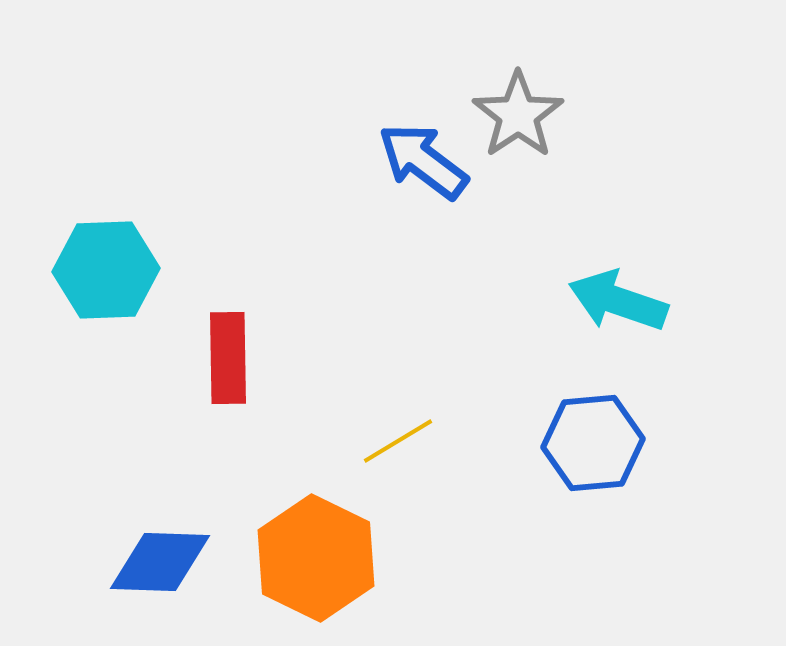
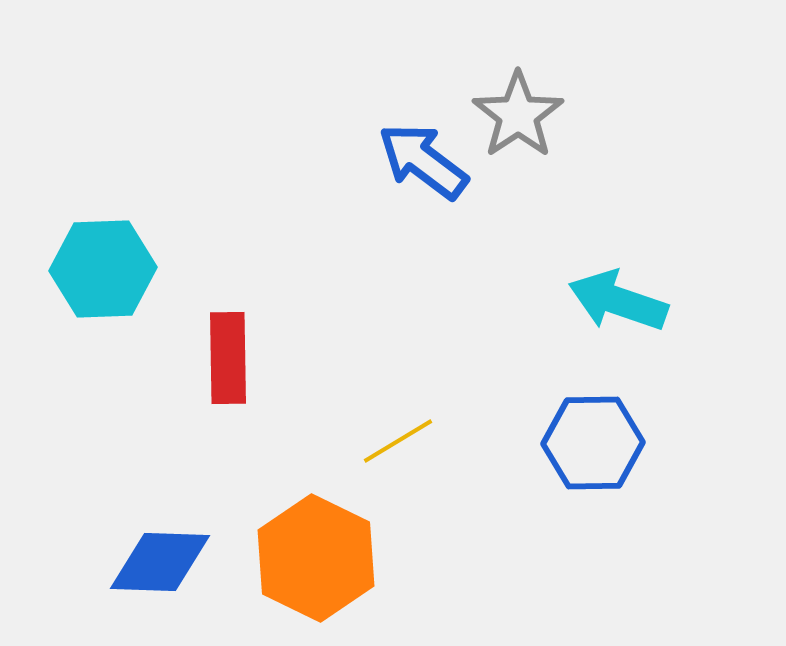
cyan hexagon: moved 3 px left, 1 px up
blue hexagon: rotated 4 degrees clockwise
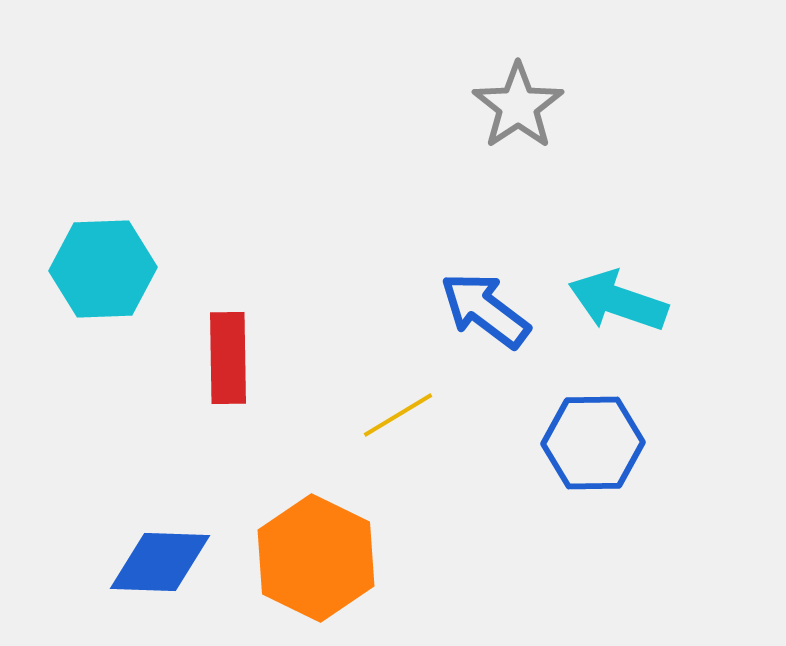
gray star: moved 9 px up
blue arrow: moved 62 px right, 149 px down
yellow line: moved 26 px up
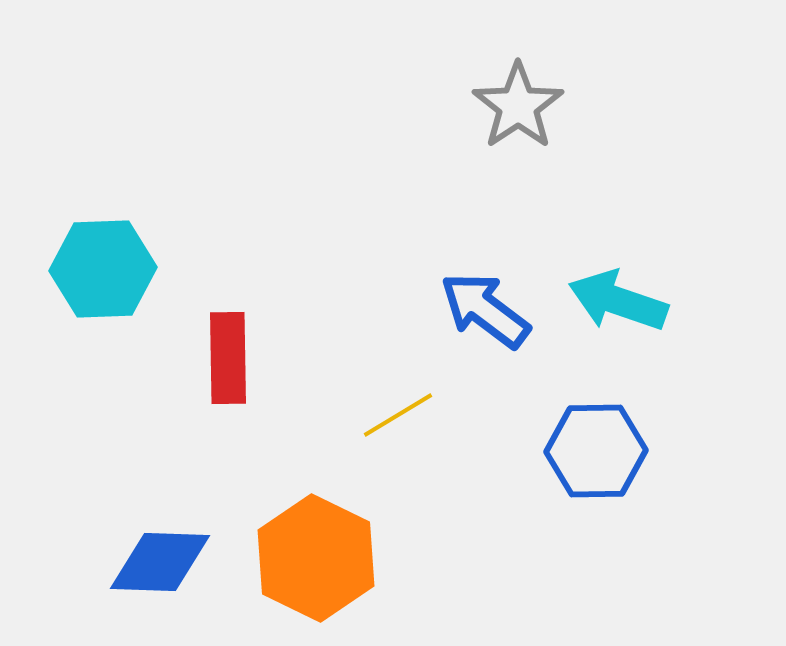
blue hexagon: moved 3 px right, 8 px down
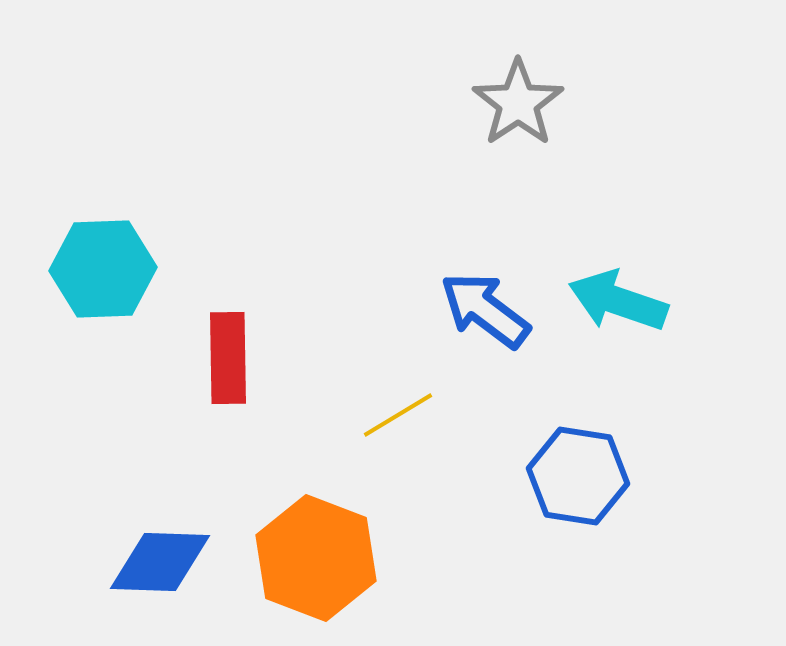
gray star: moved 3 px up
blue hexagon: moved 18 px left, 25 px down; rotated 10 degrees clockwise
orange hexagon: rotated 5 degrees counterclockwise
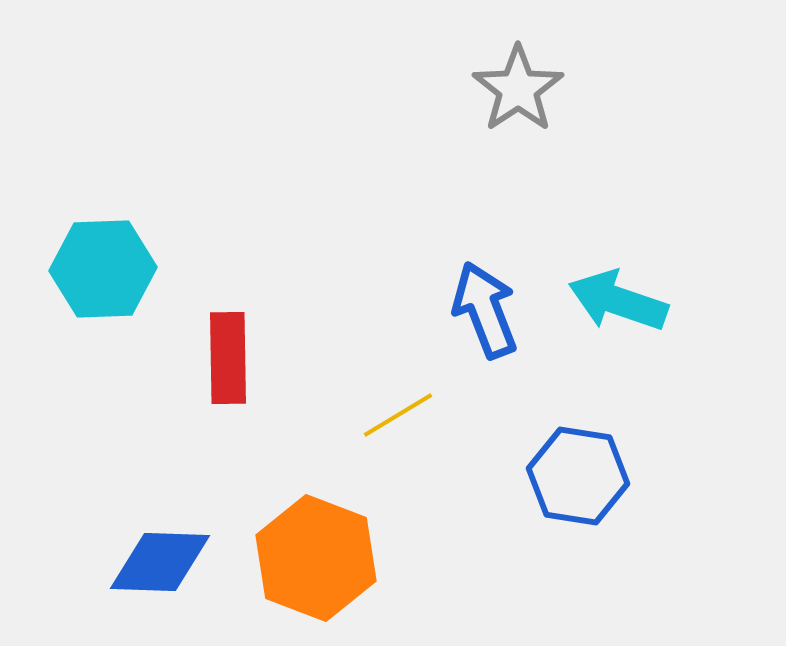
gray star: moved 14 px up
blue arrow: rotated 32 degrees clockwise
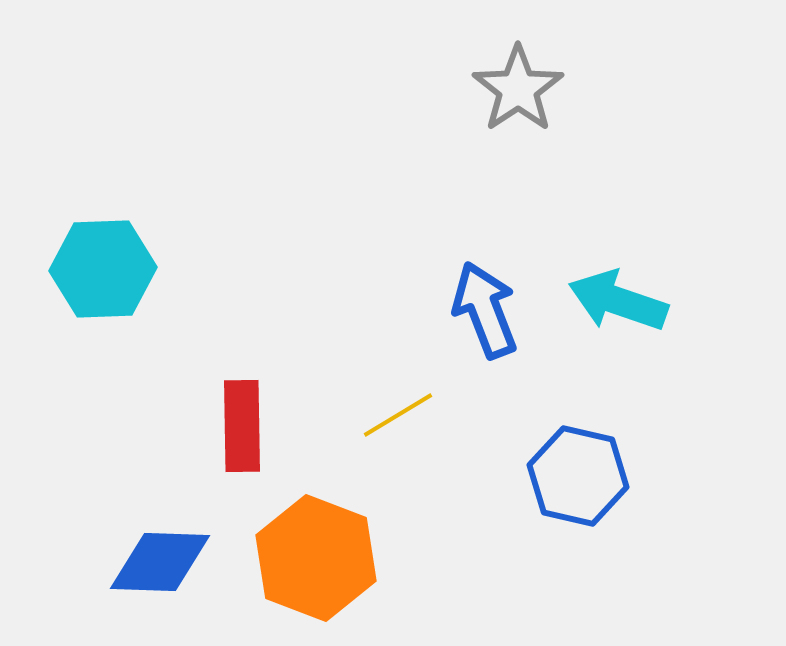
red rectangle: moved 14 px right, 68 px down
blue hexagon: rotated 4 degrees clockwise
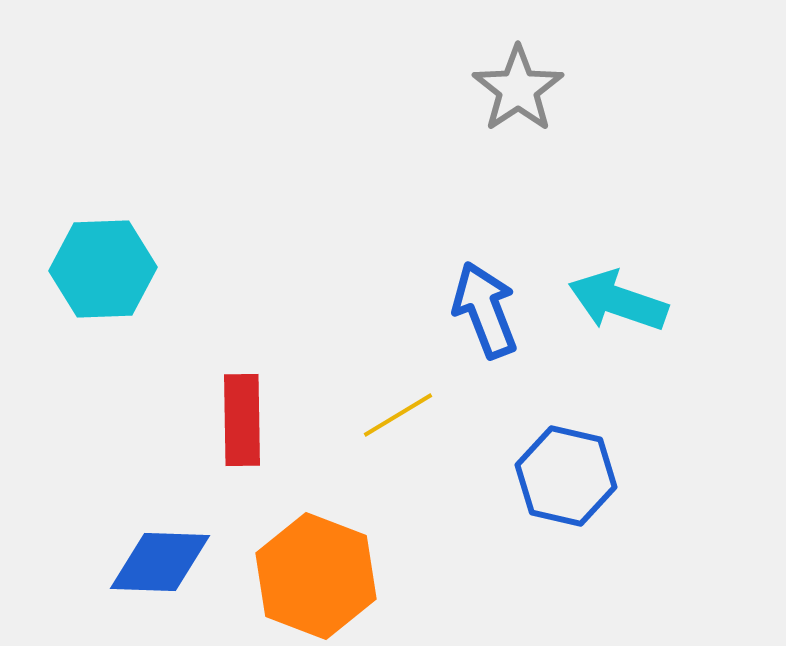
red rectangle: moved 6 px up
blue hexagon: moved 12 px left
orange hexagon: moved 18 px down
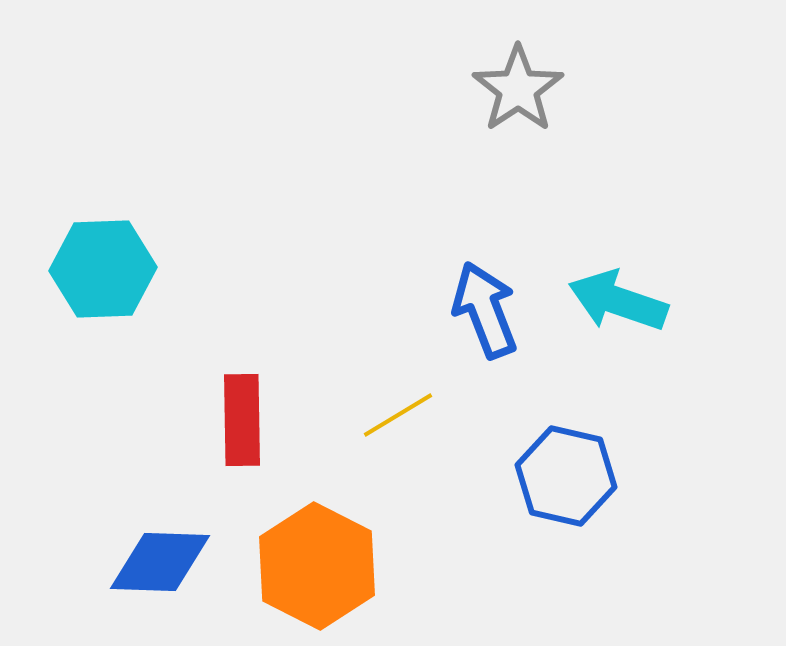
orange hexagon: moved 1 px right, 10 px up; rotated 6 degrees clockwise
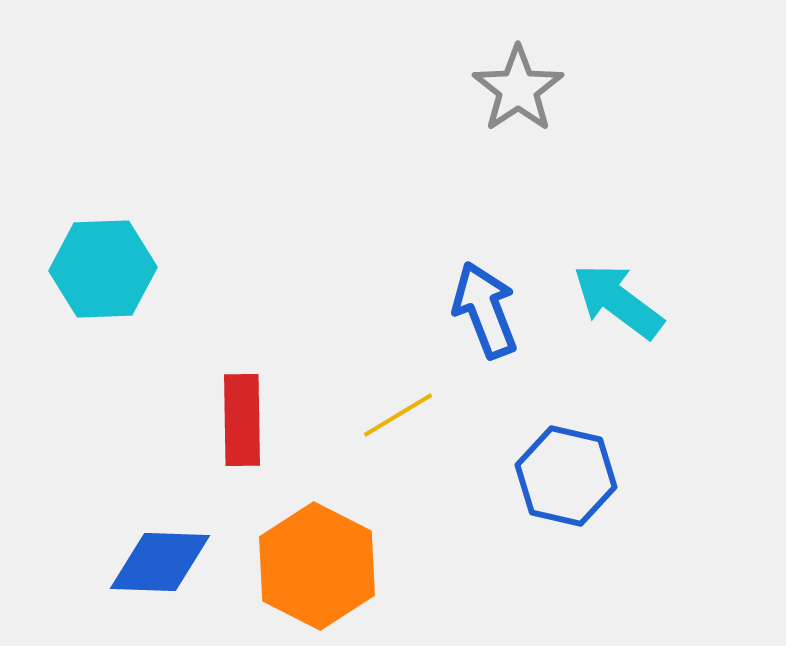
cyan arrow: rotated 18 degrees clockwise
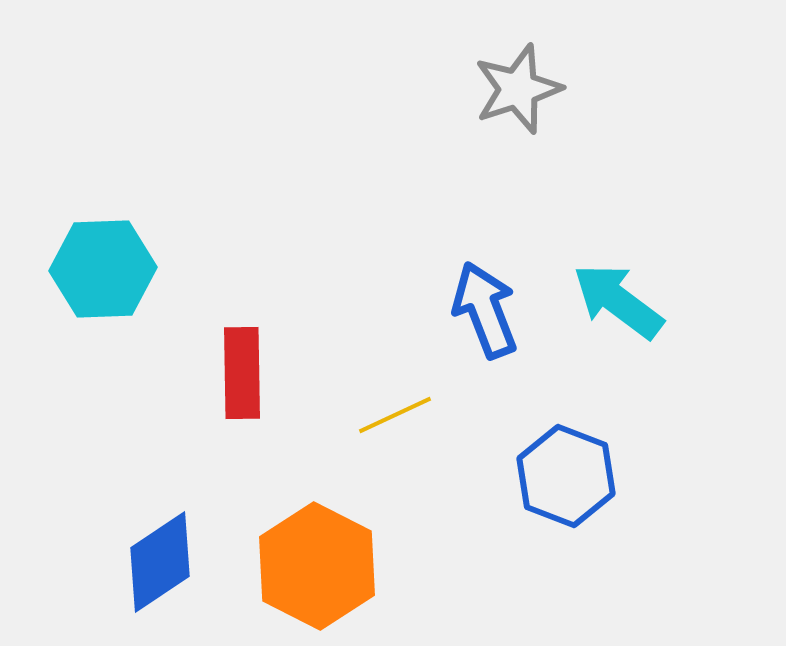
gray star: rotated 16 degrees clockwise
yellow line: moved 3 px left; rotated 6 degrees clockwise
red rectangle: moved 47 px up
blue hexagon: rotated 8 degrees clockwise
blue diamond: rotated 36 degrees counterclockwise
